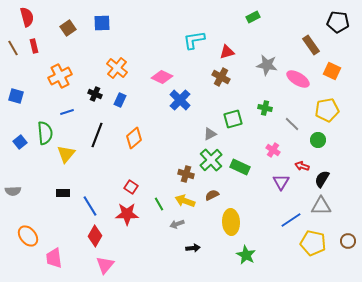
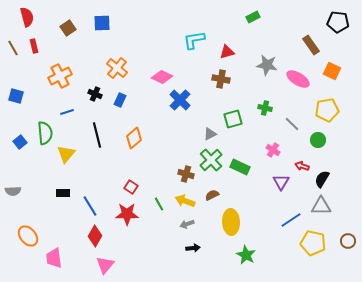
brown cross at (221, 77): moved 2 px down; rotated 18 degrees counterclockwise
black line at (97, 135): rotated 35 degrees counterclockwise
gray arrow at (177, 224): moved 10 px right
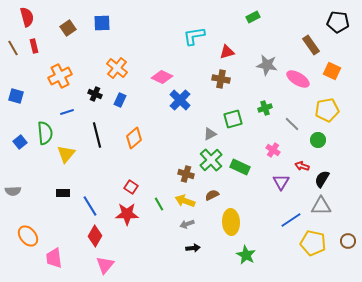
cyan L-shape at (194, 40): moved 4 px up
green cross at (265, 108): rotated 32 degrees counterclockwise
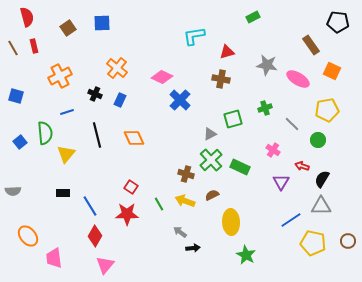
orange diamond at (134, 138): rotated 75 degrees counterclockwise
gray arrow at (187, 224): moved 7 px left, 8 px down; rotated 56 degrees clockwise
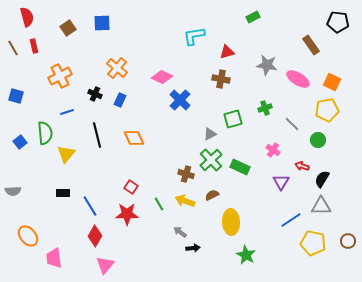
orange square at (332, 71): moved 11 px down
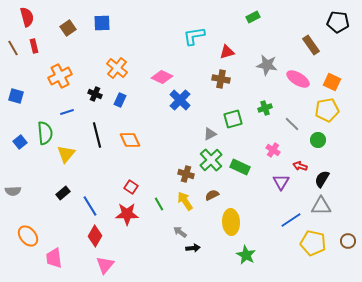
orange diamond at (134, 138): moved 4 px left, 2 px down
red arrow at (302, 166): moved 2 px left
black rectangle at (63, 193): rotated 40 degrees counterclockwise
yellow arrow at (185, 201): rotated 36 degrees clockwise
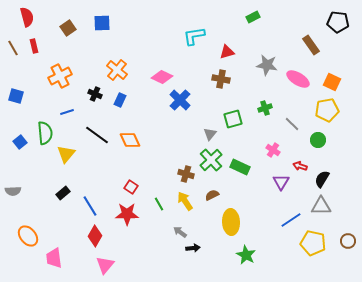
orange cross at (117, 68): moved 2 px down
gray triangle at (210, 134): rotated 24 degrees counterclockwise
black line at (97, 135): rotated 40 degrees counterclockwise
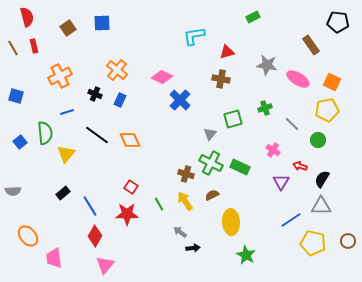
green cross at (211, 160): moved 3 px down; rotated 20 degrees counterclockwise
